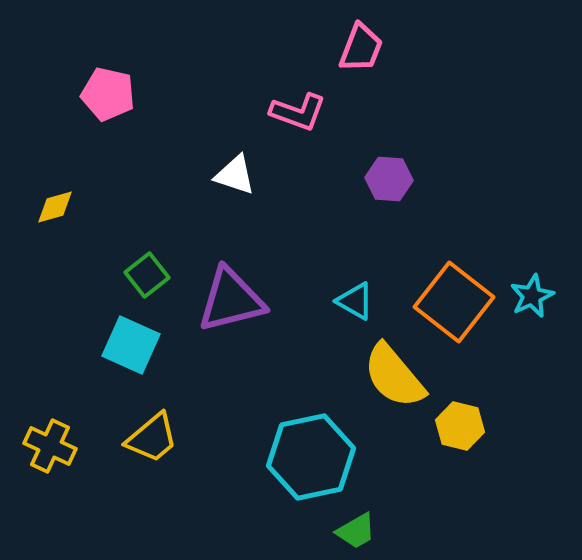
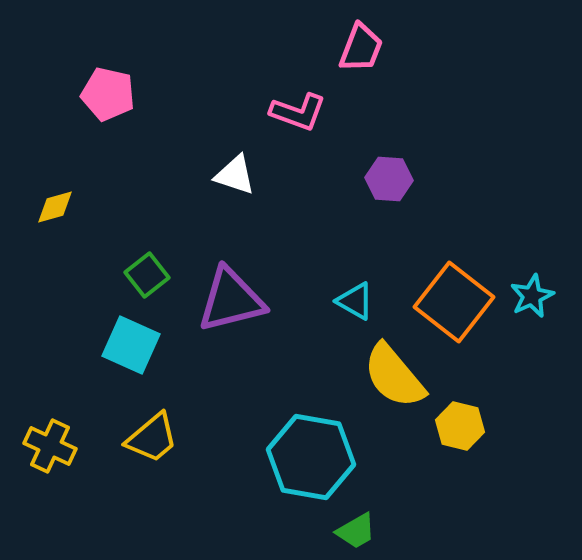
cyan hexagon: rotated 22 degrees clockwise
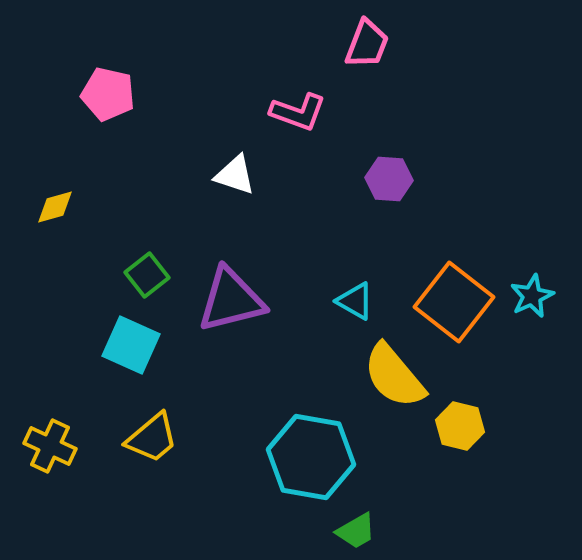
pink trapezoid: moved 6 px right, 4 px up
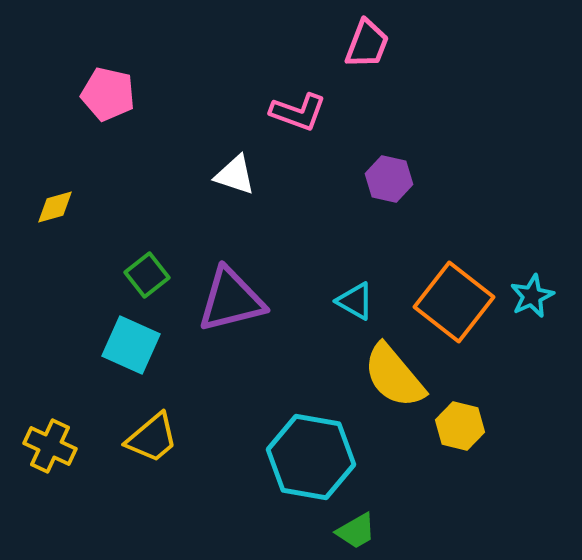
purple hexagon: rotated 9 degrees clockwise
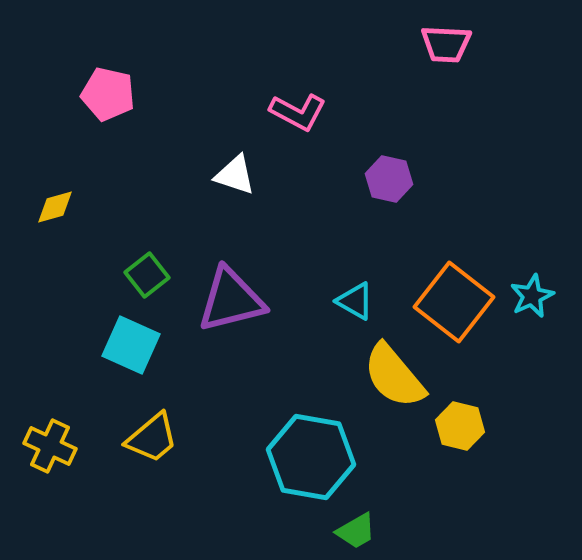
pink trapezoid: moved 79 px right; rotated 72 degrees clockwise
pink L-shape: rotated 8 degrees clockwise
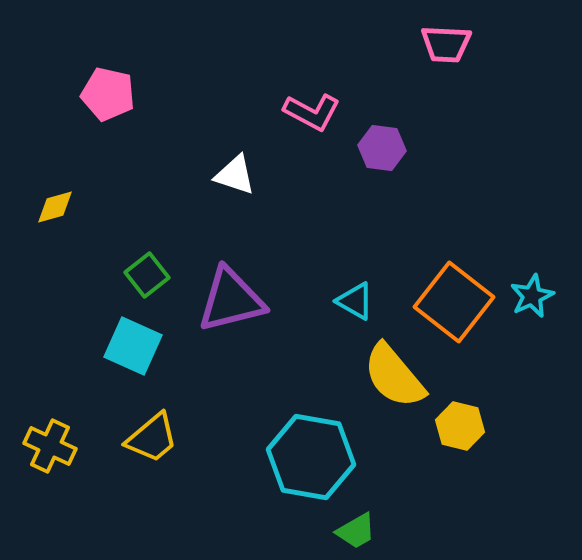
pink L-shape: moved 14 px right
purple hexagon: moved 7 px left, 31 px up; rotated 6 degrees counterclockwise
cyan square: moved 2 px right, 1 px down
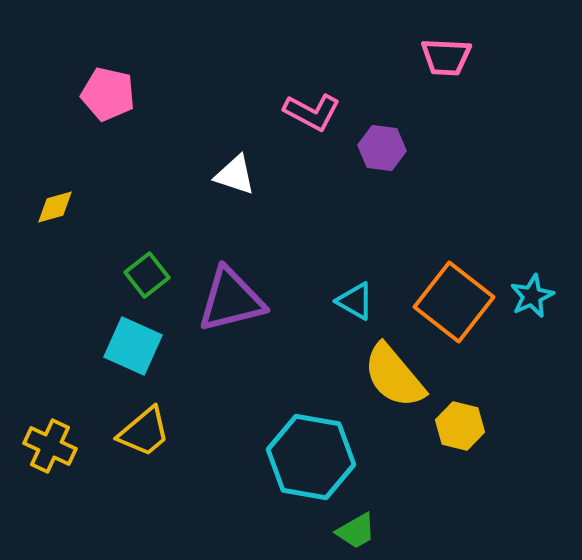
pink trapezoid: moved 13 px down
yellow trapezoid: moved 8 px left, 6 px up
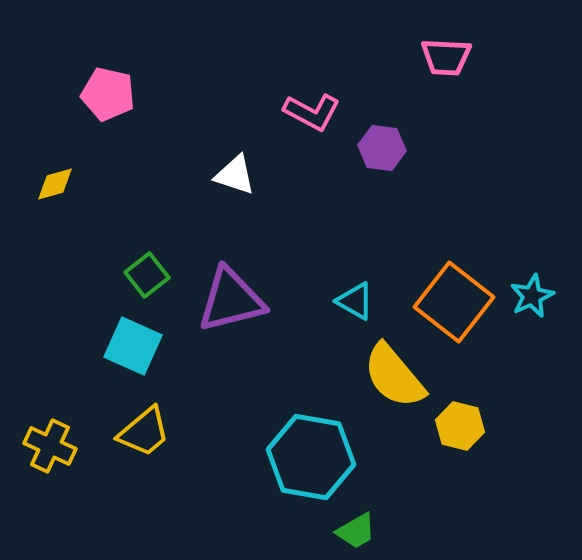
yellow diamond: moved 23 px up
